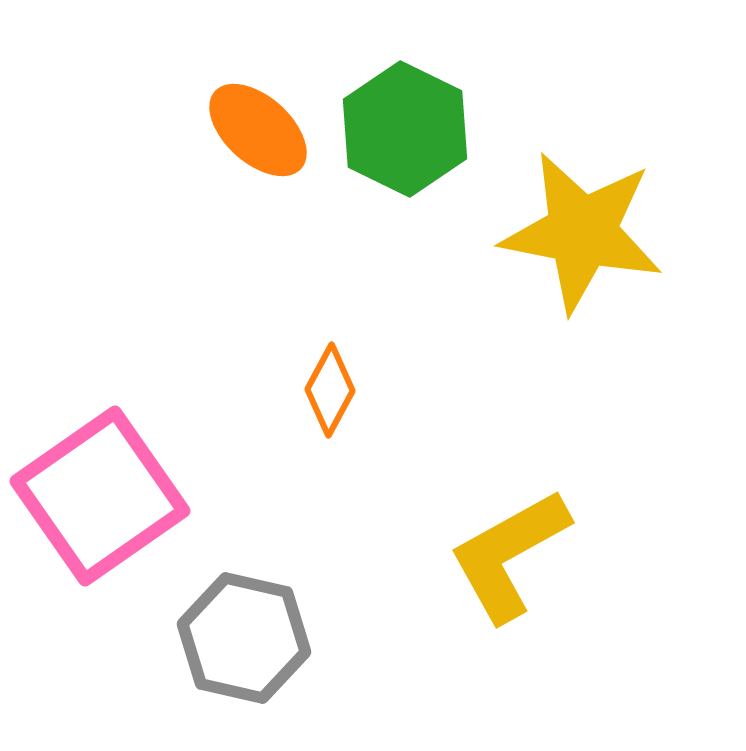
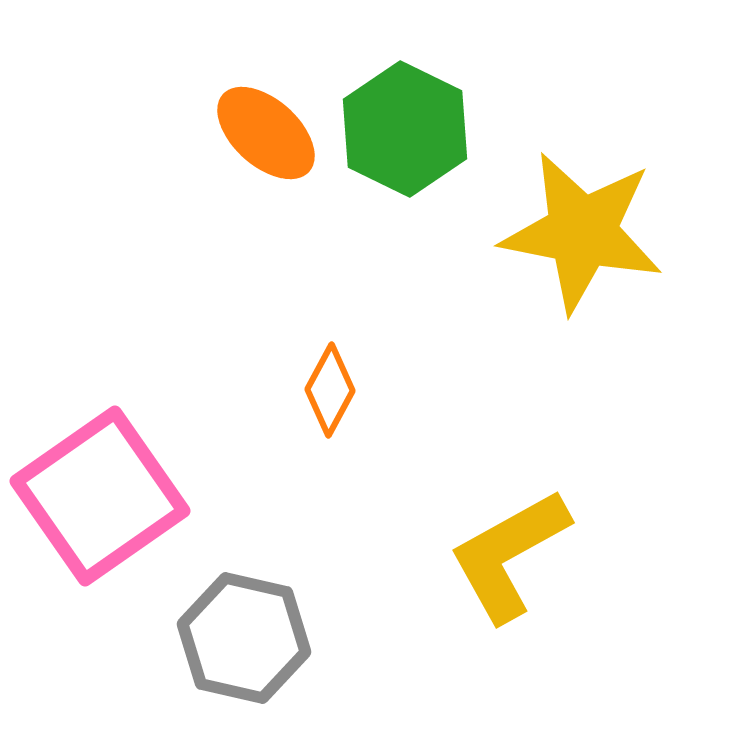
orange ellipse: moved 8 px right, 3 px down
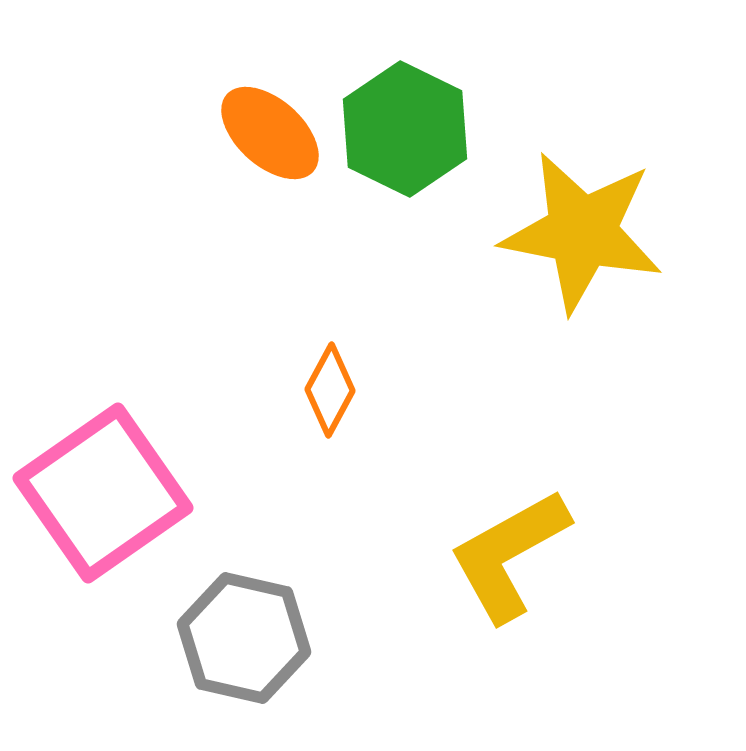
orange ellipse: moved 4 px right
pink square: moved 3 px right, 3 px up
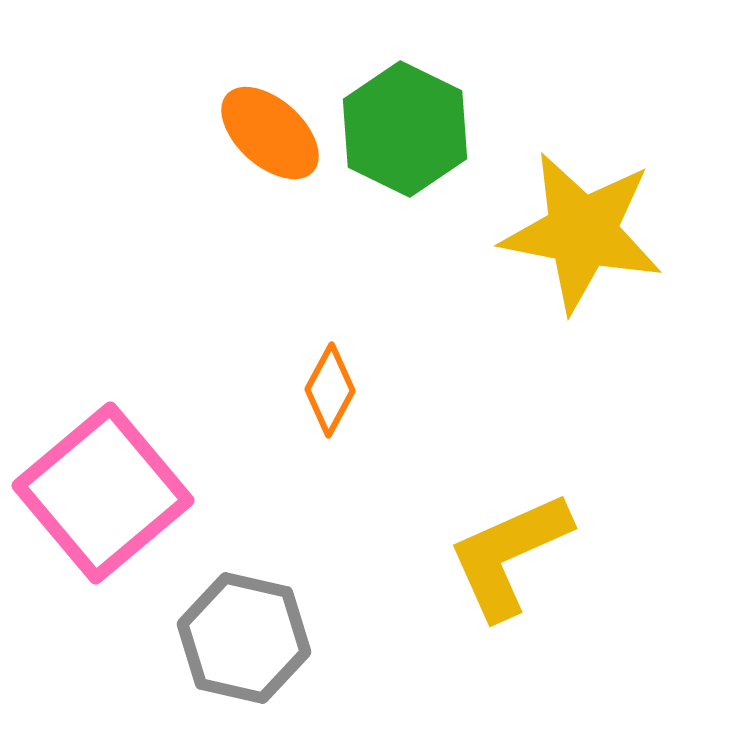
pink square: rotated 5 degrees counterclockwise
yellow L-shape: rotated 5 degrees clockwise
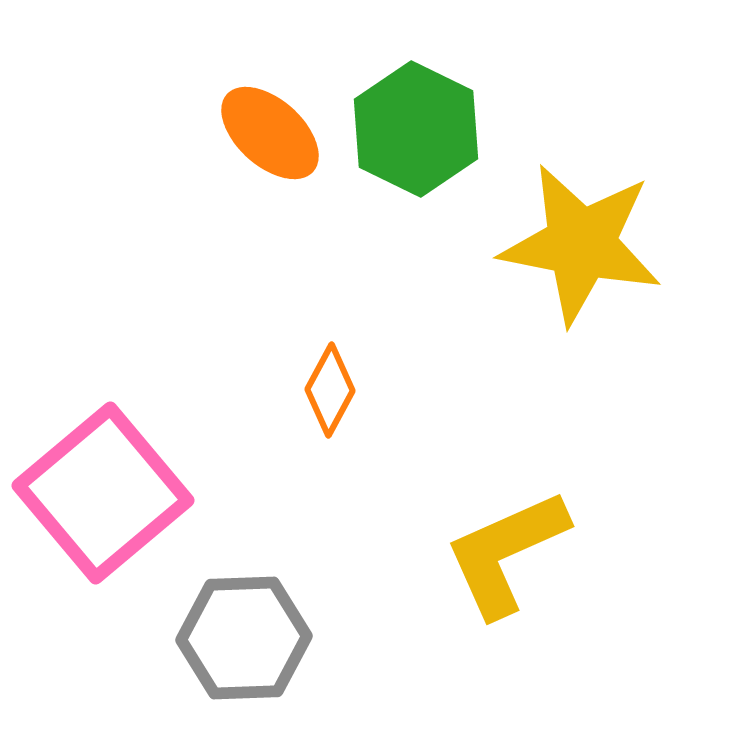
green hexagon: moved 11 px right
yellow star: moved 1 px left, 12 px down
yellow L-shape: moved 3 px left, 2 px up
gray hexagon: rotated 15 degrees counterclockwise
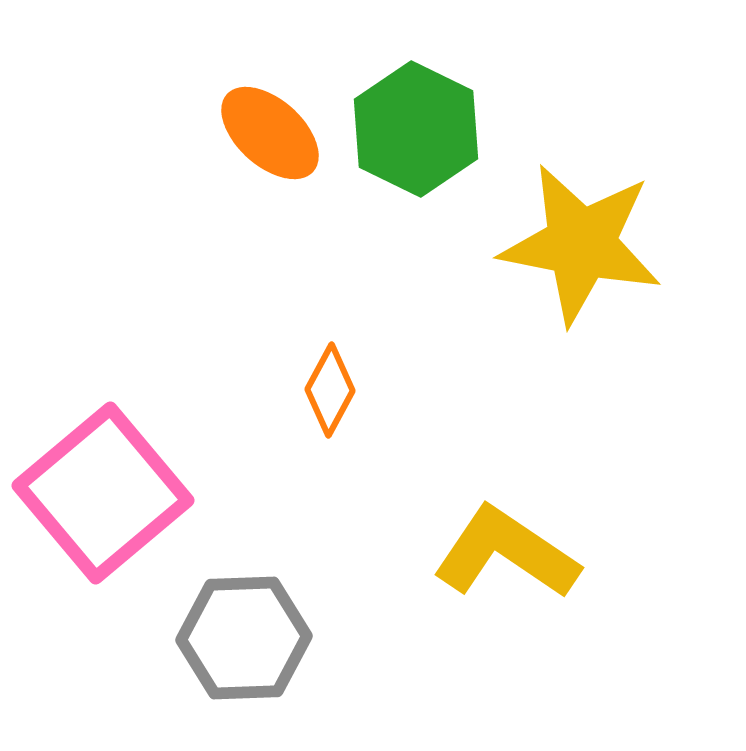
yellow L-shape: rotated 58 degrees clockwise
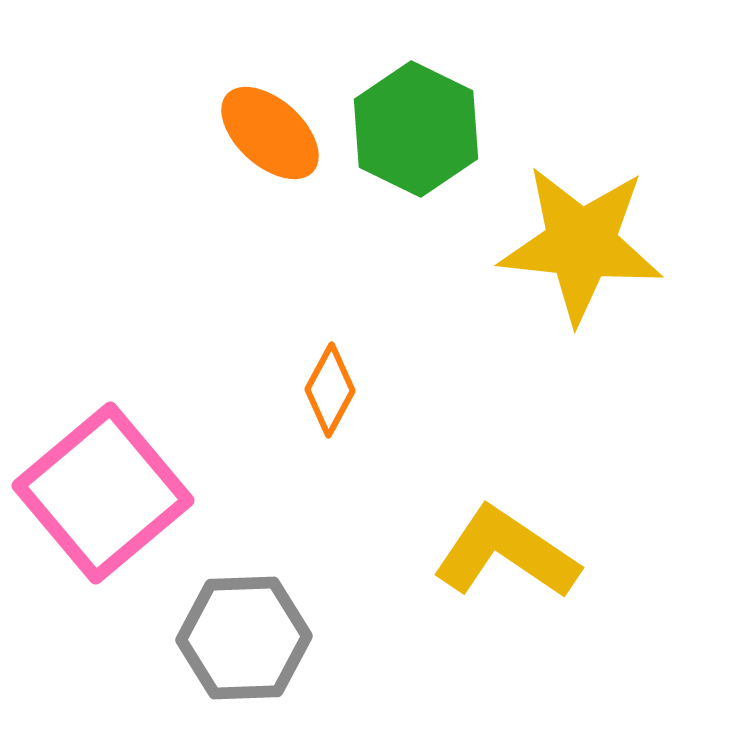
yellow star: rotated 5 degrees counterclockwise
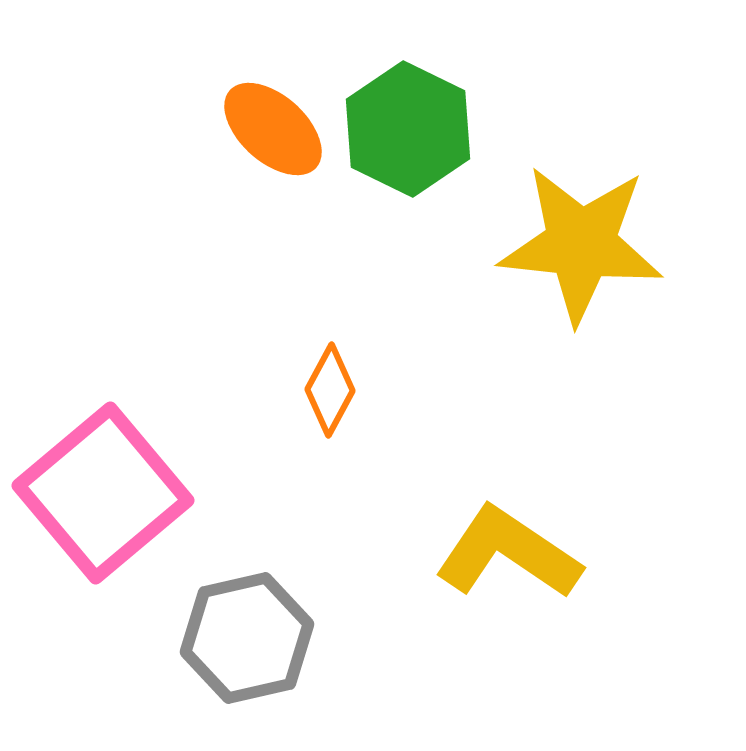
green hexagon: moved 8 px left
orange ellipse: moved 3 px right, 4 px up
yellow L-shape: moved 2 px right
gray hexagon: moved 3 px right; rotated 11 degrees counterclockwise
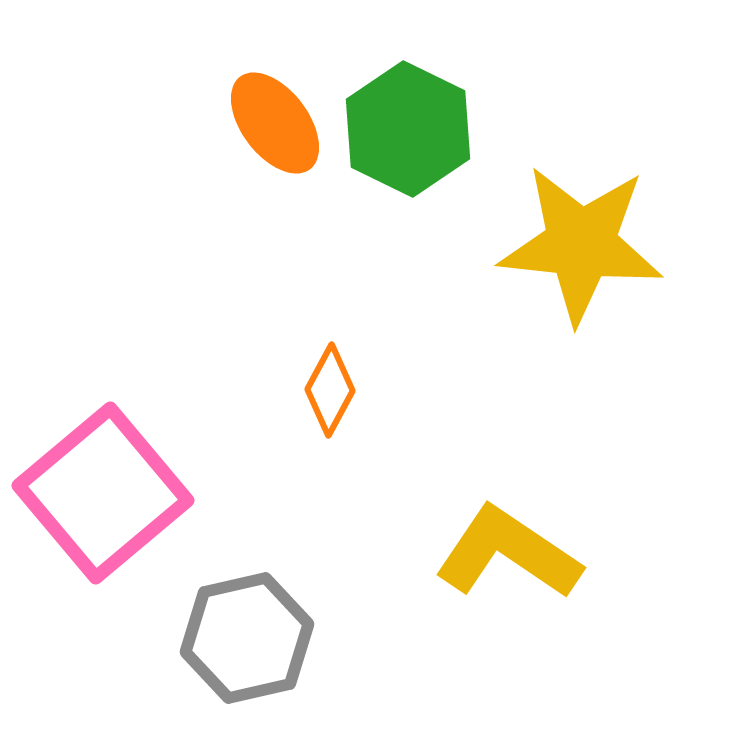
orange ellipse: moved 2 px right, 6 px up; rotated 11 degrees clockwise
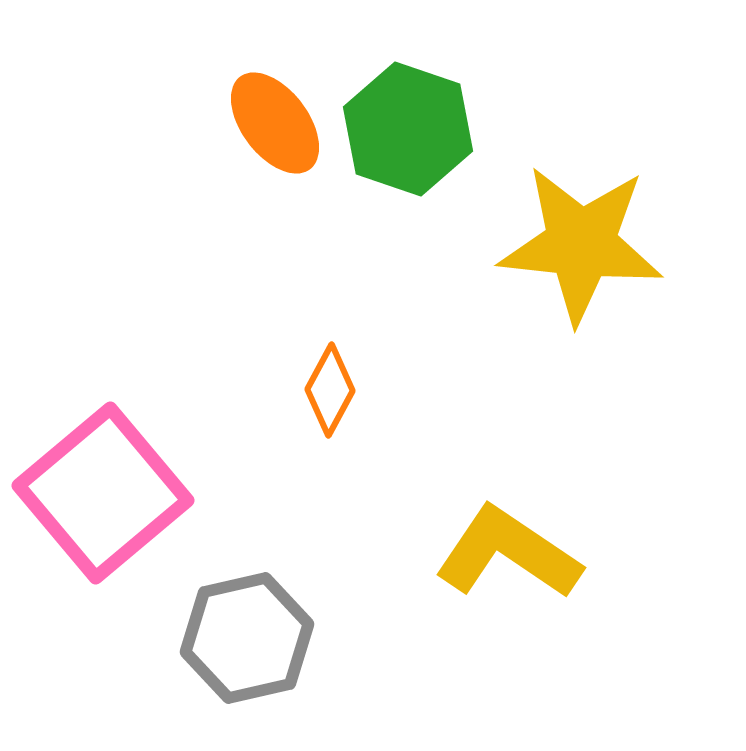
green hexagon: rotated 7 degrees counterclockwise
